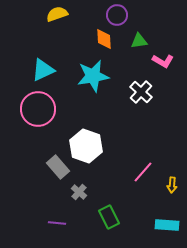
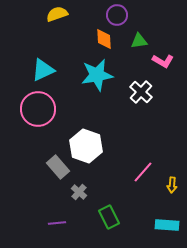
cyan star: moved 4 px right, 1 px up
purple line: rotated 12 degrees counterclockwise
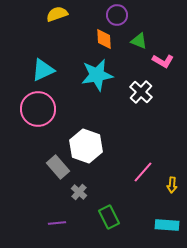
green triangle: rotated 30 degrees clockwise
